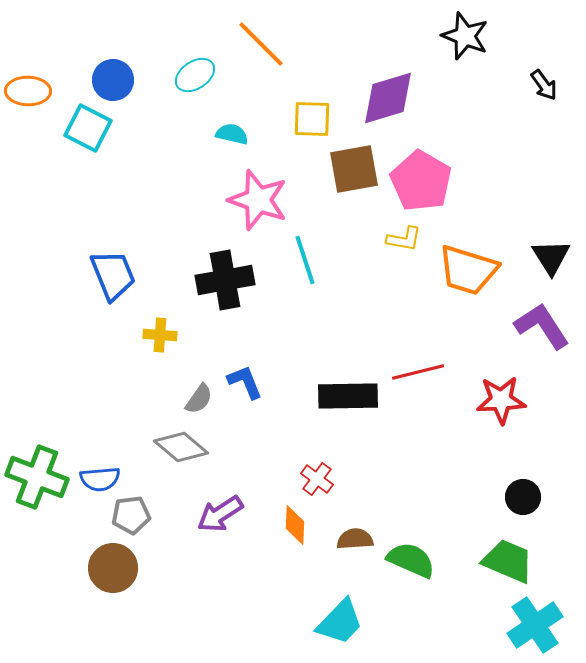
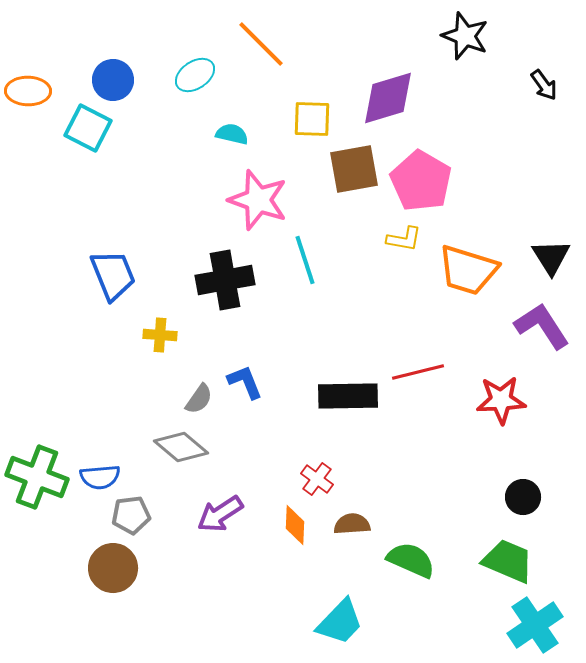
blue semicircle: moved 2 px up
brown semicircle: moved 3 px left, 15 px up
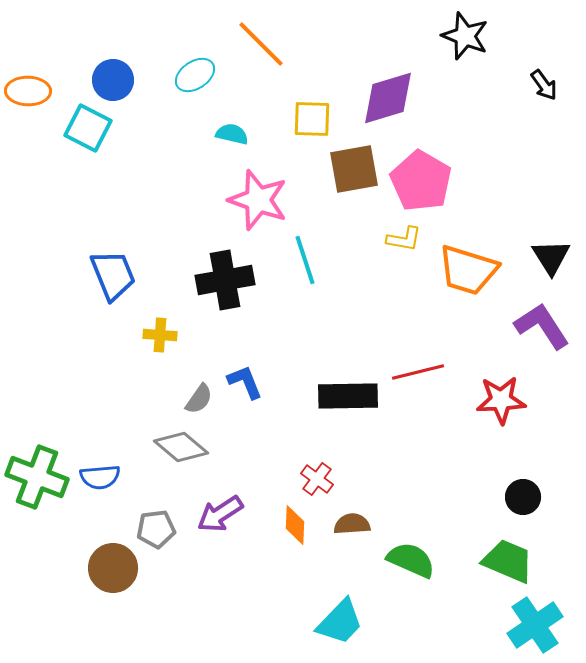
gray pentagon: moved 25 px right, 14 px down
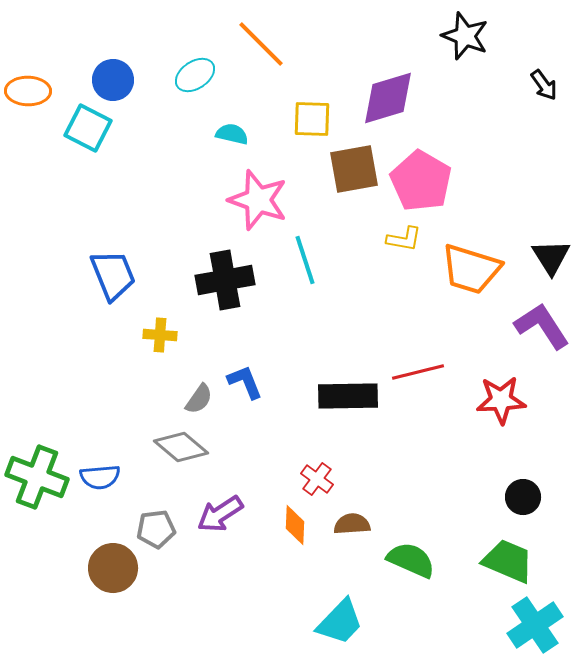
orange trapezoid: moved 3 px right, 1 px up
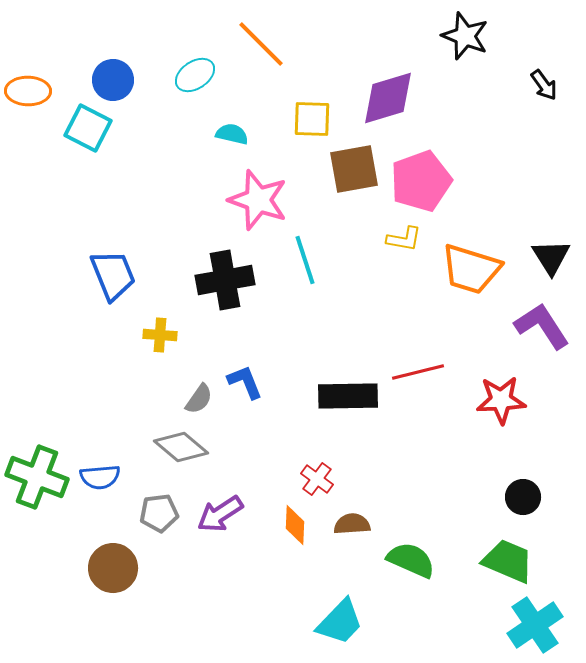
pink pentagon: rotated 22 degrees clockwise
gray pentagon: moved 3 px right, 16 px up
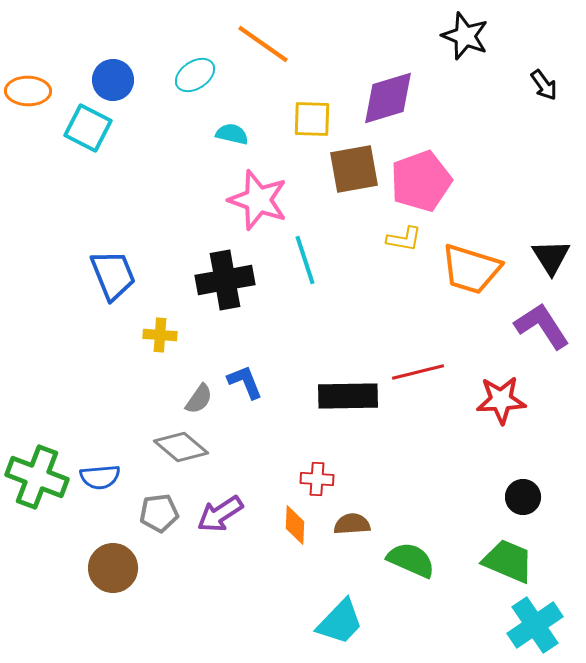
orange line: moved 2 px right; rotated 10 degrees counterclockwise
red cross: rotated 32 degrees counterclockwise
